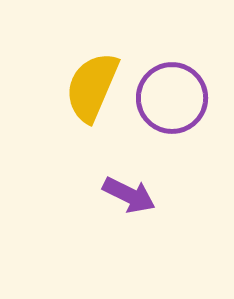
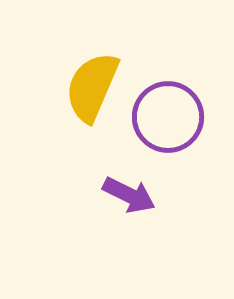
purple circle: moved 4 px left, 19 px down
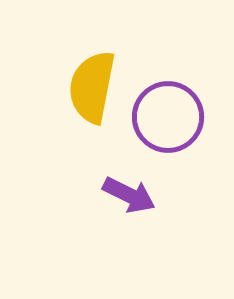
yellow semicircle: rotated 12 degrees counterclockwise
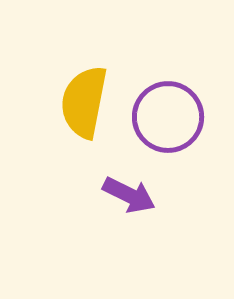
yellow semicircle: moved 8 px left, 15 px down
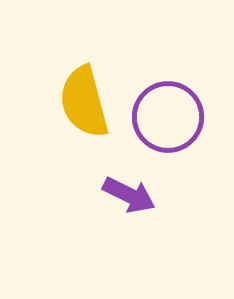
yellow semicircle: rotated 26 degrees counterclockwise
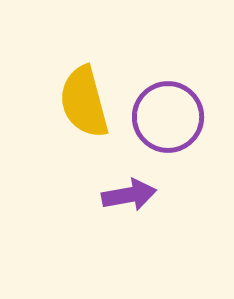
purple arrow: rotated 36 degrees counterclockwise
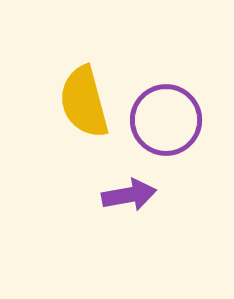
purple circle: moved 2 px left, 3 px down
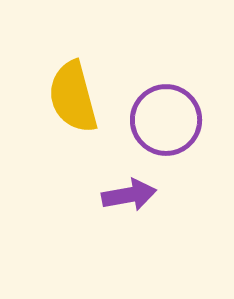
yellow semicircle: moved 11 px left, 5 px up
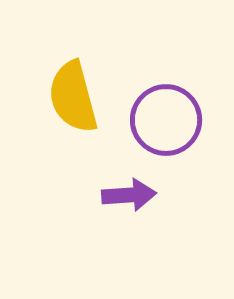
purple arrow: rotated 6 degrees clockwise
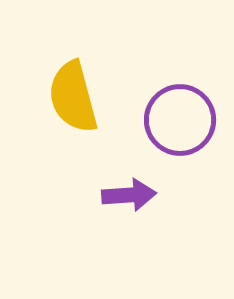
purple circle: moved 14 px right
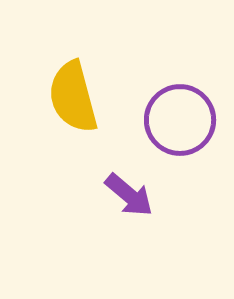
purple arrow: rotated 44 degrees clockwise
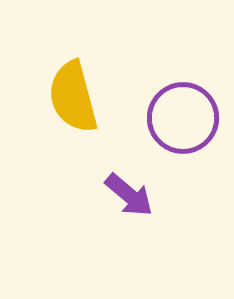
purple circle: moved 3 px right, 2 px up
